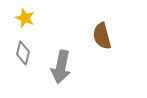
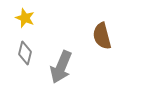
gray diamond: moved 2 px right
gray arrow: rotated 12 degrees clockwise
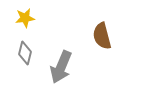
yellow star: rotated 30 degrees counterclockwise
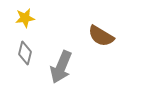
brown semicircle: moved 1 px left; rotated 44 degrees counterclockwise
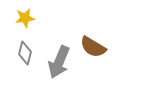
brown semicircle: moved 8 px left, 11 px down
gray arrow: moved 2 px left, 5 px up
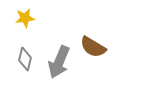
gray diamond: moved 6 px down
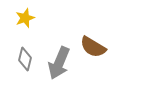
yellow star: rotated 12 degrees counterclockwise
gray arrow: moved 1 px down
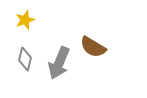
yellow star: moved 2 px down
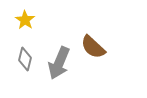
yellow star: rotated 18 degrees counterclockwise
brown semicircle: rotated 12 degrees clockwise
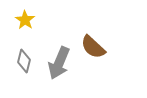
gray diamond: moved 1 px left, 2 px down
